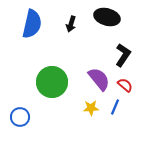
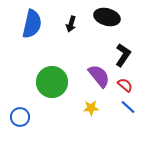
purple semicircle: moved 3 px up
blue line: moved 13 px right; rotated 70 degrees counterclockwise
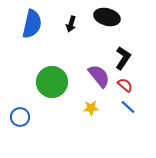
black L-shape: moved 3 px down
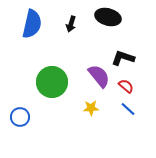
black ellipse: moved 1 px right
black L-shape: rotated 105 degrees counterclockwise
red semicircle: moved 1 px right, 1 px down
blue line: moved 2 px down
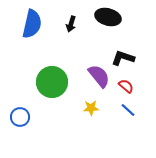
blue line: moved 1 px down
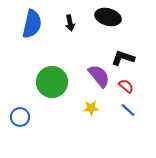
black arrow: moved 1 px left, 1 px up; rotated 28 degrees counterclockwise
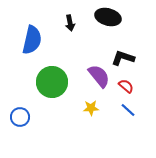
blue semicircle: moved 16 px down
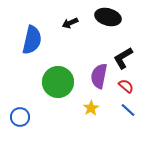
black arrow: rotated 77 degrees clockwise
black L-shape: rotated 50 degrees counterclockwise
purple semicircle: rotated 130 degrees counterclockwise
green circle: moved 6 px right
yellow star: rotated 28 degrees counterclockwise
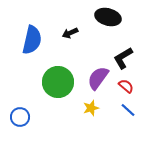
black arrow: moved 10 px down
purple semicircle: moved 1 px left, 2 px down; rotated 25 degrees clockwise
yellow star: rotated 14 degrees clockwise
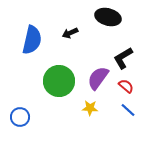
green circle: moved 1 px right, 1 px up
yellow star: moved 1 px left; rotated 21 degrees clockwise
